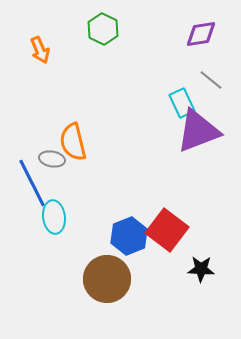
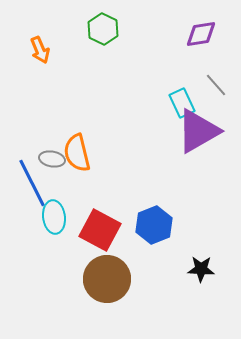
gray line: moved 5 px right, 5 px down; rotated 10 degrees clockwise
purple triangle: rotated 9 degrees counterclockwise
orange semicircle: moved 4 px right, 11 px down
red square: moved 67 px left; rotated 9 degrees counterclockwise
blue hexagon: moved 25 px right, 11 px up
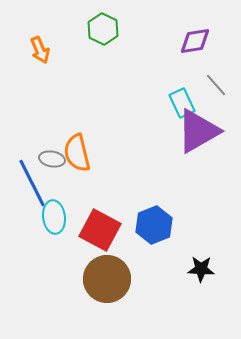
purple diamond: moved 6 px left, 7 px down
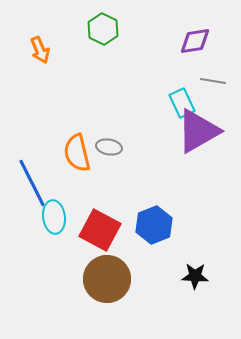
gray line: moved 3 px left, 4 px up; rotated 40 degrees counterclockwise
gray ellipse: moved 57 px right, 12 px up
black star: moved 6 px left, 7 px down
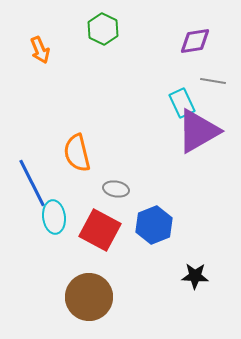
gray ellipse: moved 7 px right, 42 px down
brown circle: moved 18 px left, 18 px down
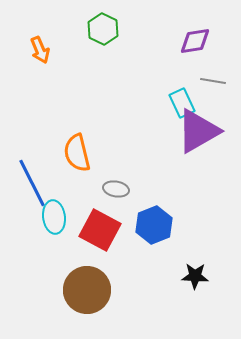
brown circle: moved 2 px left, 7 px up
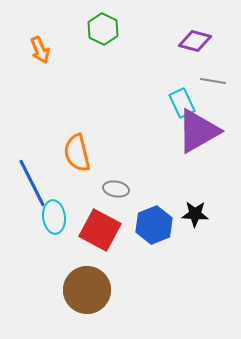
purple diamond: rotated 24 degrees clockwise
black star: moved 62 px up
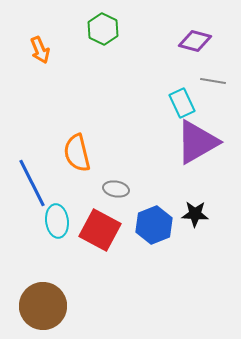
purple triangle: moved 1 px left, 11 px down
cyan ellipse: moved 3 px right, 4 px down
brown circle: moved 44 px left, 16 px down
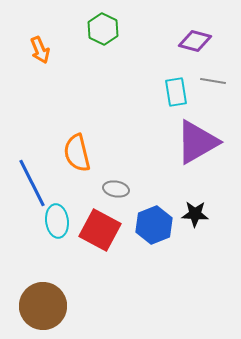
cyan rectangle: moved 6 px left, 11 px up; rotated 16 degrees clockwise
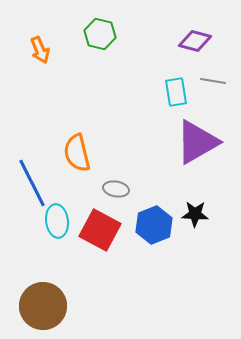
green hexagon: moved 3 px left, 5 px down; rotated 12 degrees counterclockwise
